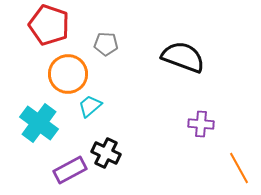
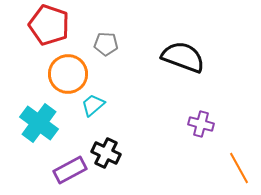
cyan trapezoid: moved 3 px right, 1 px up
purple cross: rotated 10 degrees clockwise
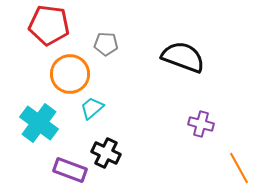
red pentagon: rotated 12 degrees counterclockwise
orange circle: moved 2 px right
cyan trapezoid: moved 1 px left, 3 px down
purple rectangle: rotated 48 degrees clockwise
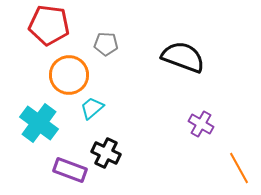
orange circle: moved 1 px left, 1 px down
purple cross: rotated 15 degrees clockwise
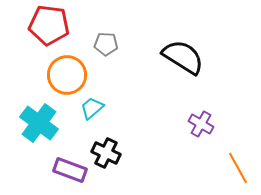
black semicircle: rotated 12 degrees clockwise
orange circle: moved 2 px left
orange line: moved 1 px left
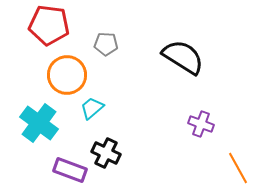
purple cross: rotated 10 degrees counterclockwise
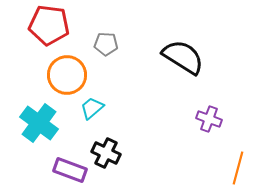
purple cross: moved 8 px right, 5 px up
orange line: rotated 44 degrees clockwise
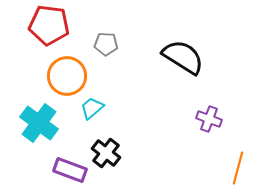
orange circle: moved 1 px down
black cross: rotated 12 degrees clockwise
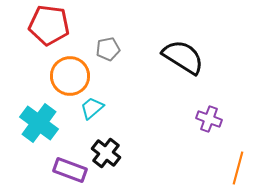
gray pentagon: moved 2 px right, 5 px down; rotated 15 degrees counterclockwise
orange circle: moved 3 px right
